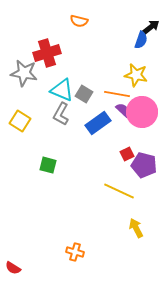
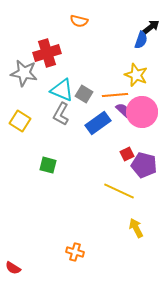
yellow star: rotated 10 degrees clockwise
orange line: moved 2 px left, 1 px down; rotated 15 degrees counterclockwise
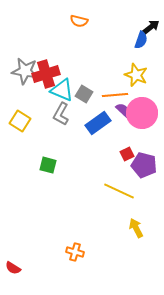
red cross: moved 1 px left, 21 px down
gray star: moved 1 px right, 2 px up
pink circle: moved 1 px down
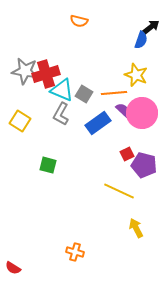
orange line: moved 1 px left, 2 px up
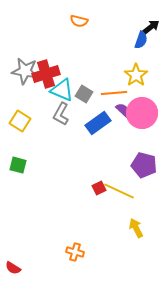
yellow star: rotated 15 degrees clockwise
red square: moved 28 px left, 34 px down
green square: moved 30 px left
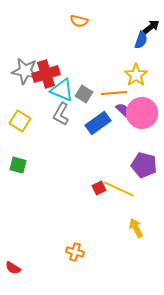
yellow line: moved 2 px up
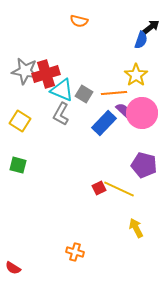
blue rectangle: moved 6 px right; rotated 10 degrees counterclockwise
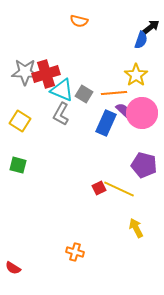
gray star: moved 1 px down; rotated 8 degrees counterclockwise
blue rectangle: moved 2 px right; rotated 20 degrees counterclockwise
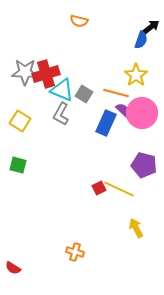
orange line: moved 2 px right; rotated 20 degrees clockwise
